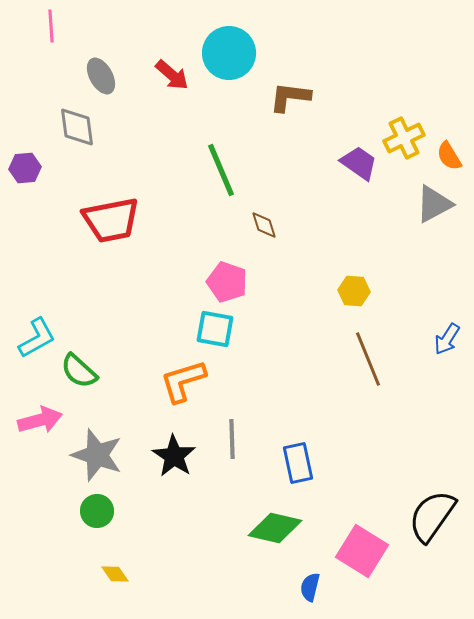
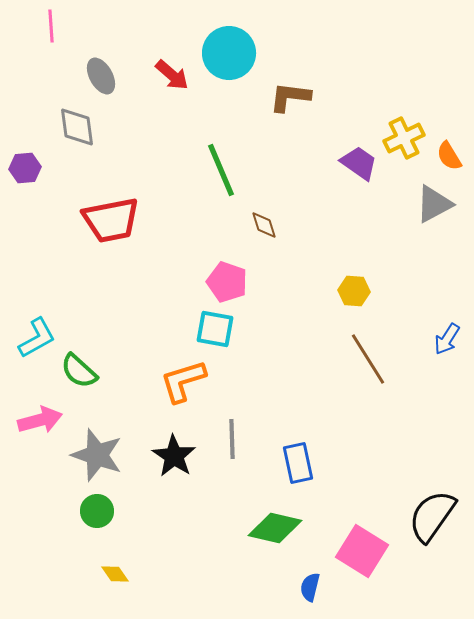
brown line: rotated 10 degrees counterclockwise
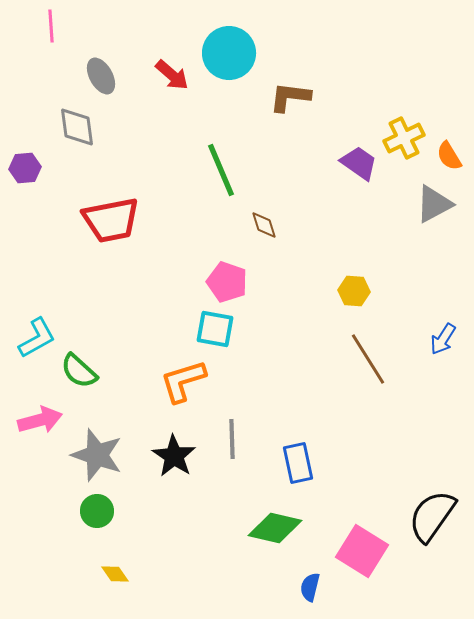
blue arrow: moved 4 px left
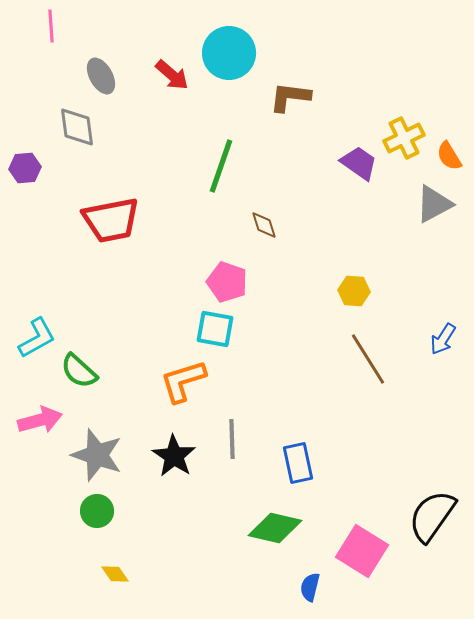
green line: moved 4 px up; rotated 42 degrees clockwise
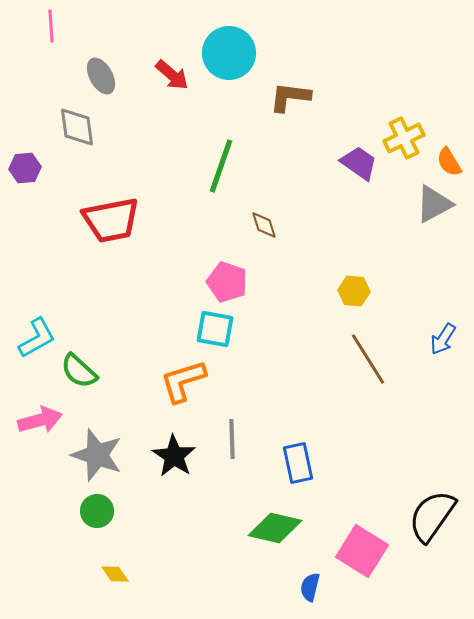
orange semicircle: moved 6 px down
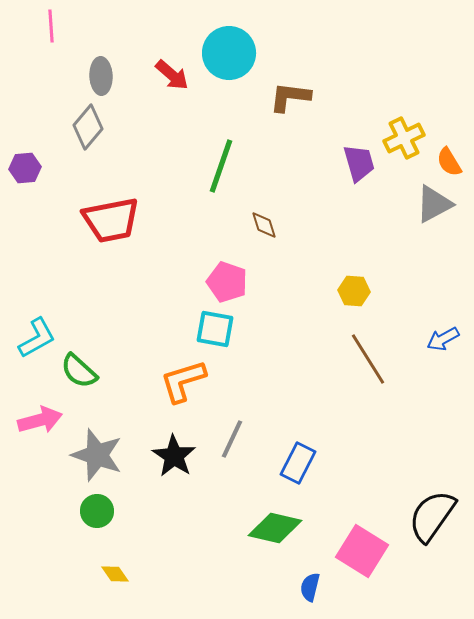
gray ellipse: rotated 27 degrees clockwise
gray diamond: moved 11 px right; rotated 48 degrees clockwise
purple trapezoid: rotated 39 degrees clockwise
blue arrow: rotated 28 degrees clockwise
gray line: rotated 27 degrees clockwise
blue rectangle: rotated 39 degrees clockwise
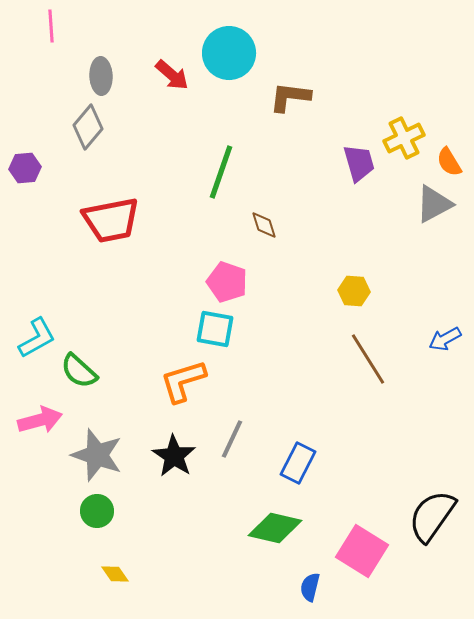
green line: moved 6 px down
blue arrow: moved 2 px right
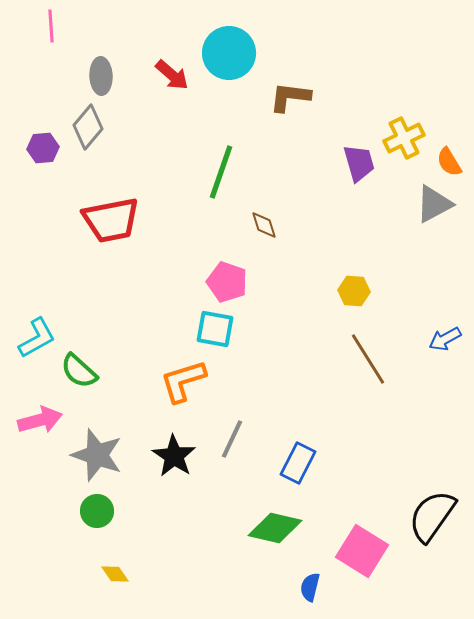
purple hexagon: moved 18 px right, 20 px up
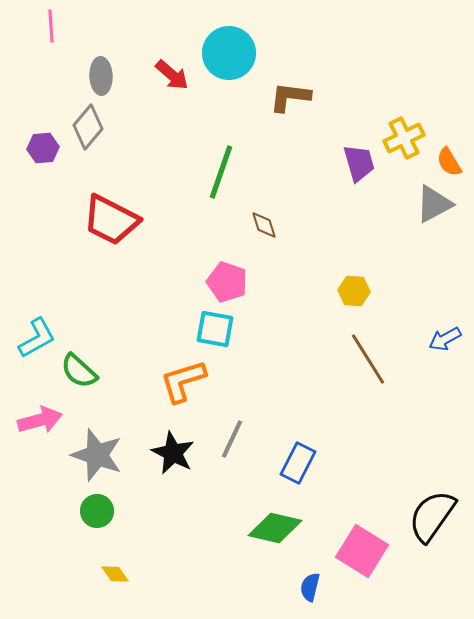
red trapezoid: rotated 38 degrees clockwise
black star: moved 1 px left, 3 px up; rotated 6 degrees counterclockwise
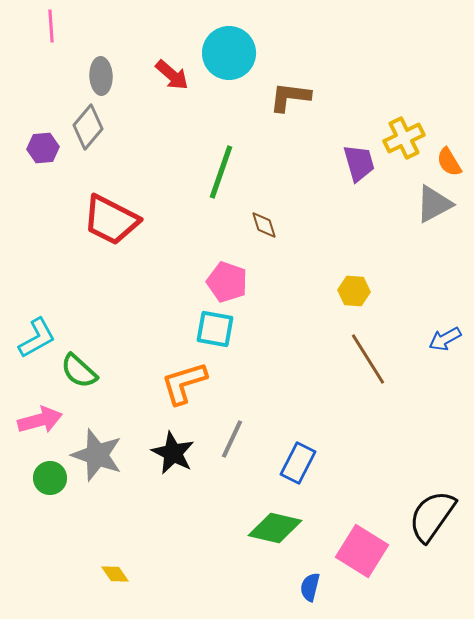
orange L-shape: moved 1 px right, 2 px down
green circle: moved 47 px left, 33 px up
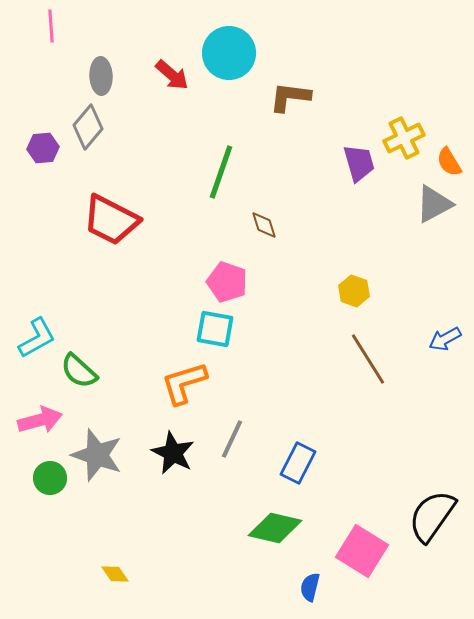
yellow hexagon: rotated 16 degrees clockwise
